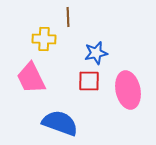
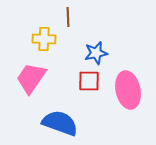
pink trapezoid: rotated 60 degrees clockwise
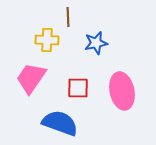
yellow cross: moved 3 px right, 1 px down
blue star: moved 10 px up
red square: moved 11 px left, 7 px down
pink ellipse: moved 6 px left, 1 px down
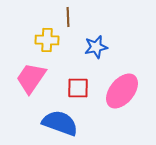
blue star: moved 4 px down
pink ellipse: rotated 51 degrees clockwise
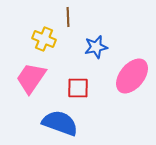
yellow cross: moved 3 px left, 1 px up; rotated 20 degrees clockwise
pink ellipse: moved 10 px right, 15 px up
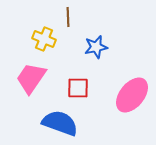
pink ellipse: moved 19 px down
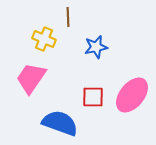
red square: moved 15 px right, 9 px down
